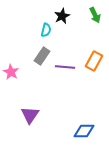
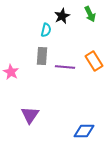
green arrow: moved 5 px left, 1 px up
gray rectangle: rotated 30 degrees counterclockwise
orange rectangle: rotated 60 degrees counterclockwise
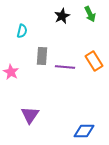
cyan semicircle: moved 24 px left, 1 px down
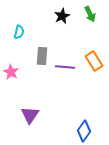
cyan semicircle: moved 3 px left, 1 px down
blue diamond: rotated 55 degrees counterclockwise
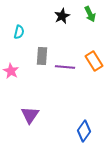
pink star: moved 1 px up
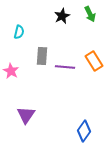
purple triangle: moved 4 px left
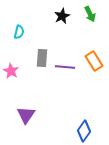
gray rectangle: moved 2 px down
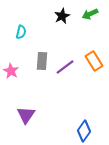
green arrow: rotated 91 degrees clockwise
cyan semicircle: moved 2 px right
gray rectangle: moved 3 px down
purple line: rotated 42 degrees counterclockwise
